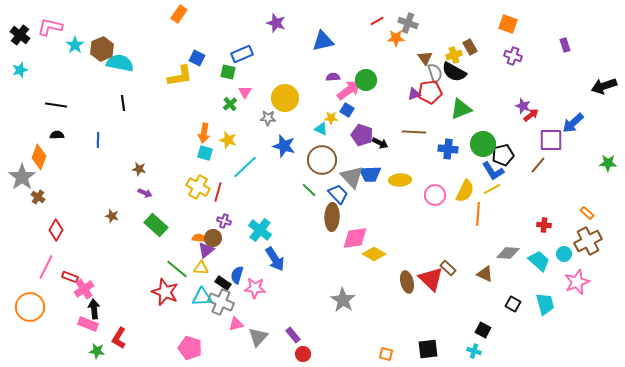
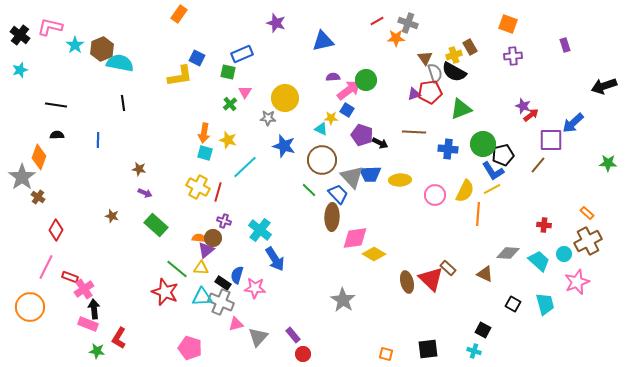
purple cross at (513, 56): rotated 24 degrees counterclockwise
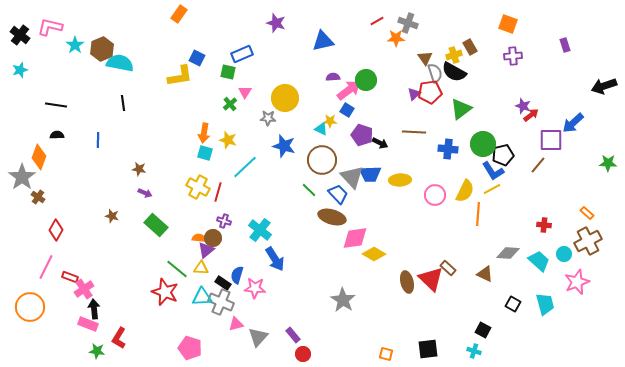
purple triangle at (414, 94): rotated 24 degrees counterclockwise
green triangle at (461, 109): rotated 15 degrees counterclockwise
yellow star at (331, 118): moved 1 px left, 3 px down
brown ellipse at (332, 217): rotated 76 degrees counterclockwise
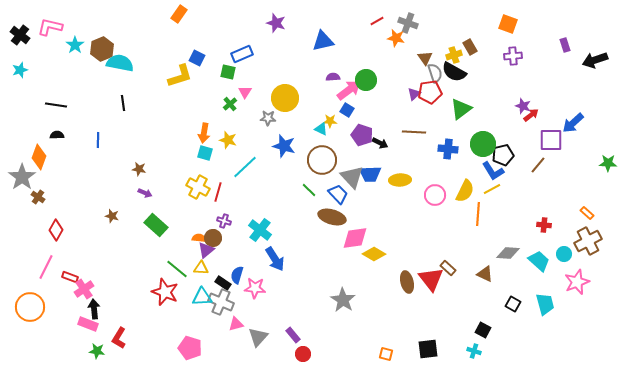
orange star at (396, 38): rotated 12 degrees clockwise
yellow L-shape at (180, 76): rotated 8 degrees counterclockwise
black arrow at (604, 86): moved 9 px left, 26 px up
red triangle at (431, 279): rotated 8 degrees clockwise
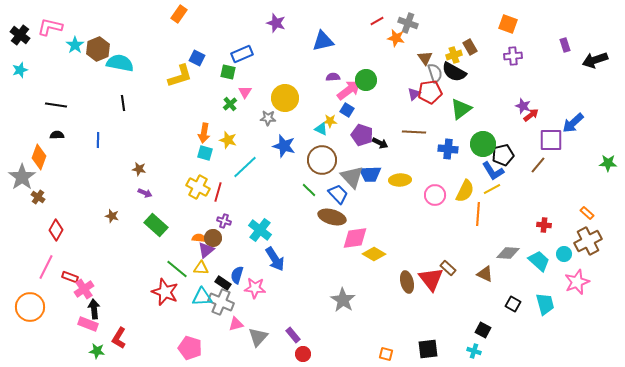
brown hexagon at (102, 49): moved 4 px left
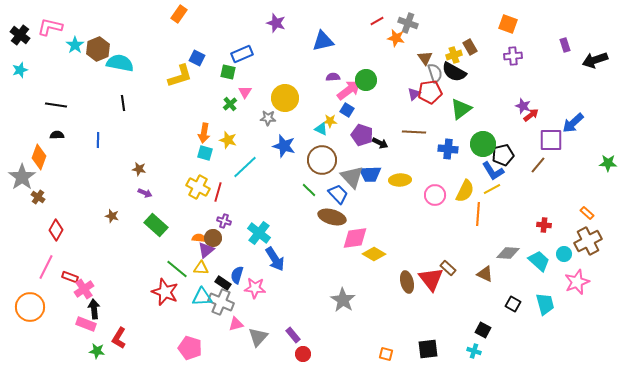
cyan cross at (260, 230): moved 1 px left, 3 px down
pink rectangle at (88, 324): moved 2 px left
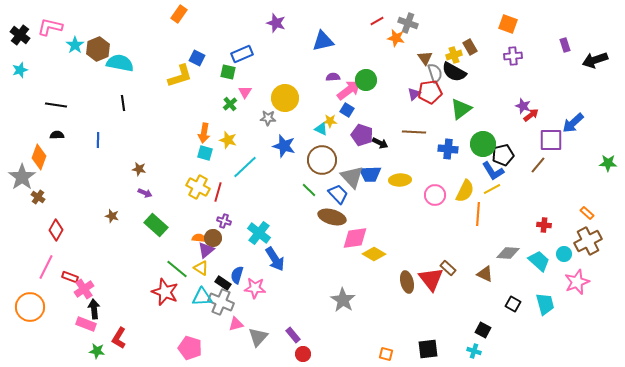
yellow triangle at (201, 268): rotated 28 degrees clockwise
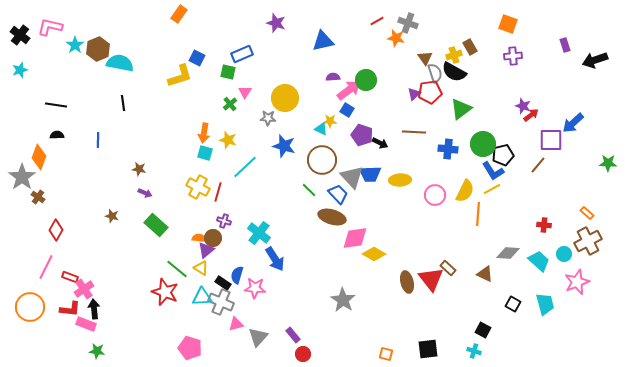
red L-shape at (119, 338): moved 49 px left, 29 px up; rotated 115 degrees counterclockwise
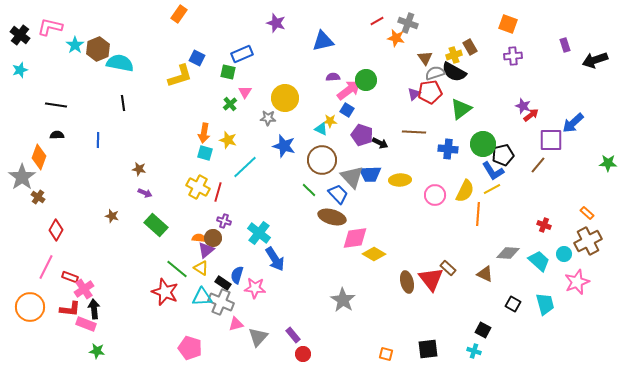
gray semicircle at (435, 73): rotated 90 degrees counterclockwise
red cross at (544, 225): rotated 16 degrees clockwise
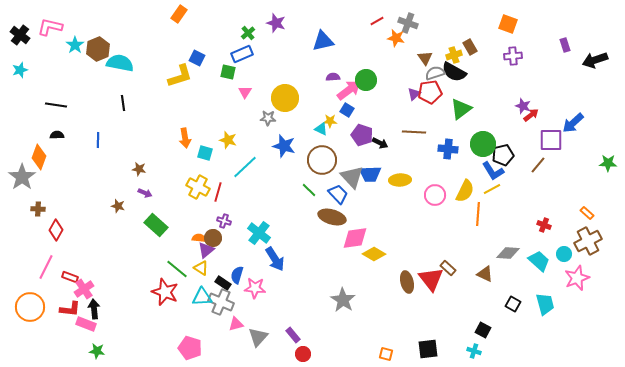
green cross at (230, 104): moved 18 px right, 71 px up
orange arrow at (204, 133): moved 19 px left, 5 px down; rotated 18 degrees counterclockwise
brown cross at (38, 197): moved 12 px down; rotated 32 degrees counterclockwise
brown star at (112, 216): moved 6 px right, 10 px up
pink star at (577, 282): moved 4 px up
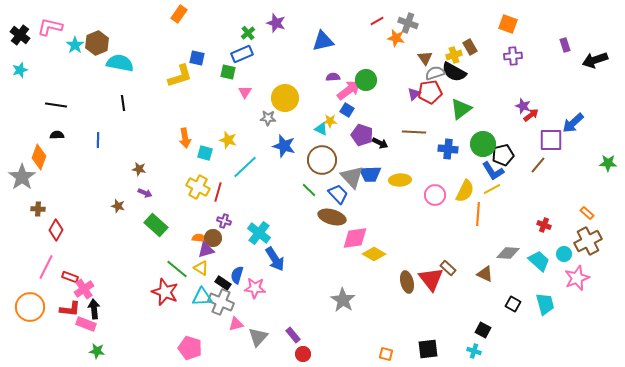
brown hexagon at (98, 49): moved 1 px left, 6 px up
blue square at (197, 58): rotated 14 degrees counterclockwise
purple triangle at (206, 250): rotated 24 degrees clockwise
